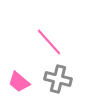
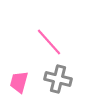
pink trapezoid: rotated 65 degrees clockwise
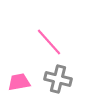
pink trapezoid: rotated 65 degrees clockwise
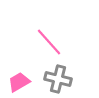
pink trapezoid: rotated 20 degrees counterclockwise
